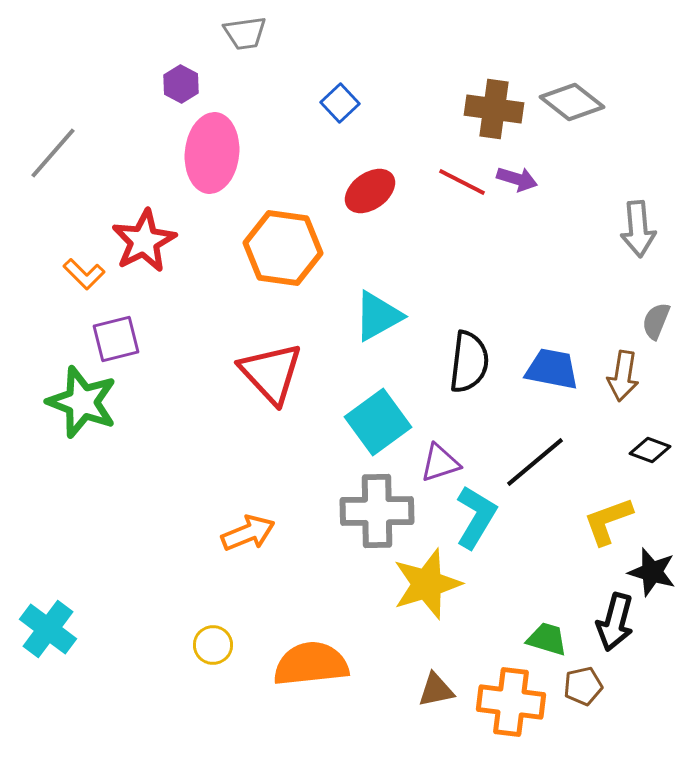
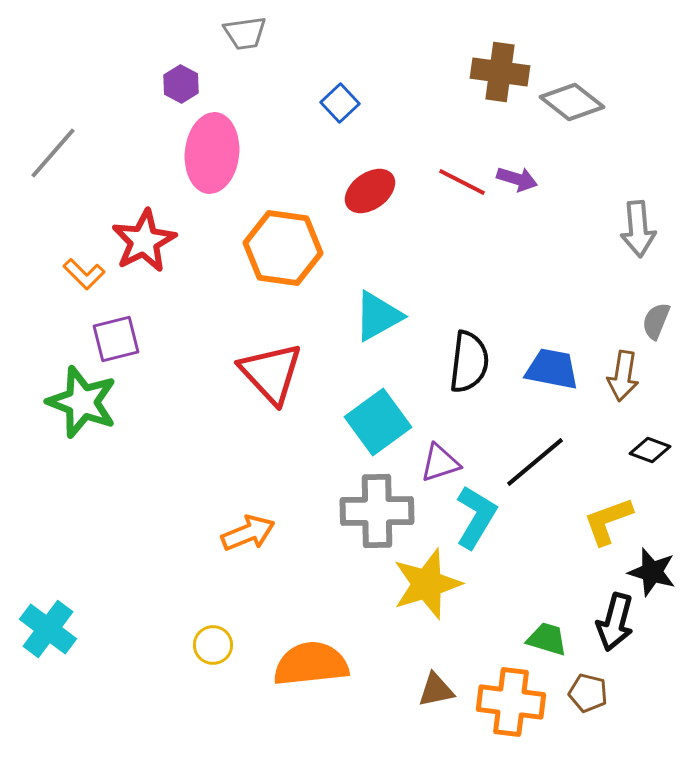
brown cross: moved 6 px right, 37 px up
brown pentagon: moved 5 px right, 7 px down; rotated 27 degrees clockwise
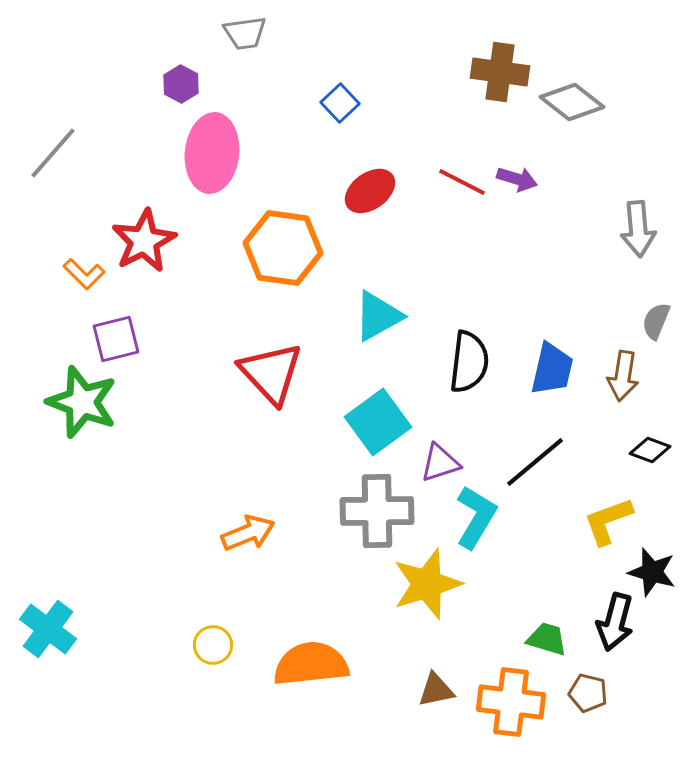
blue trapezoid: rotated 92 degrees clockwise
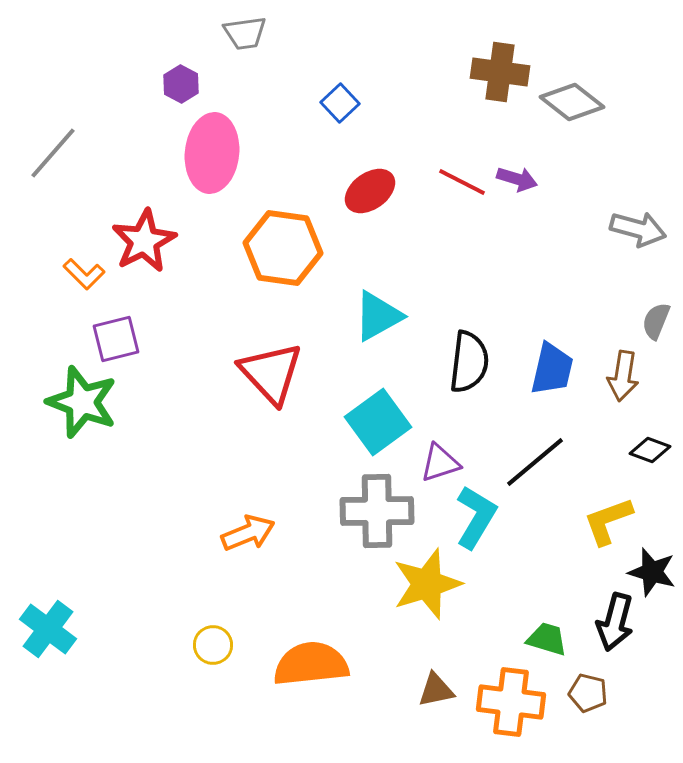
gray arrow: rotated 70 degrees counterclockwise
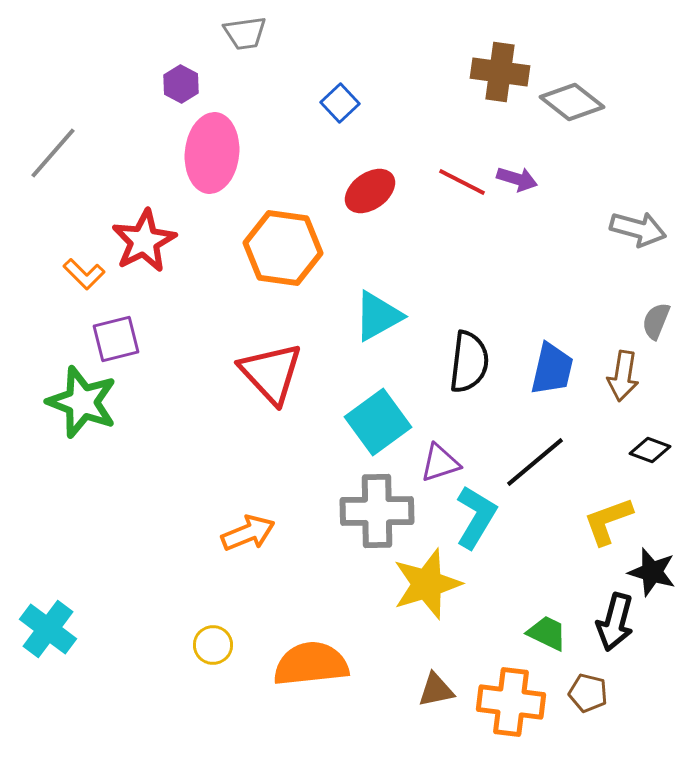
green trapezoid: moved 6 px up; rotated 9 degrees clockwise
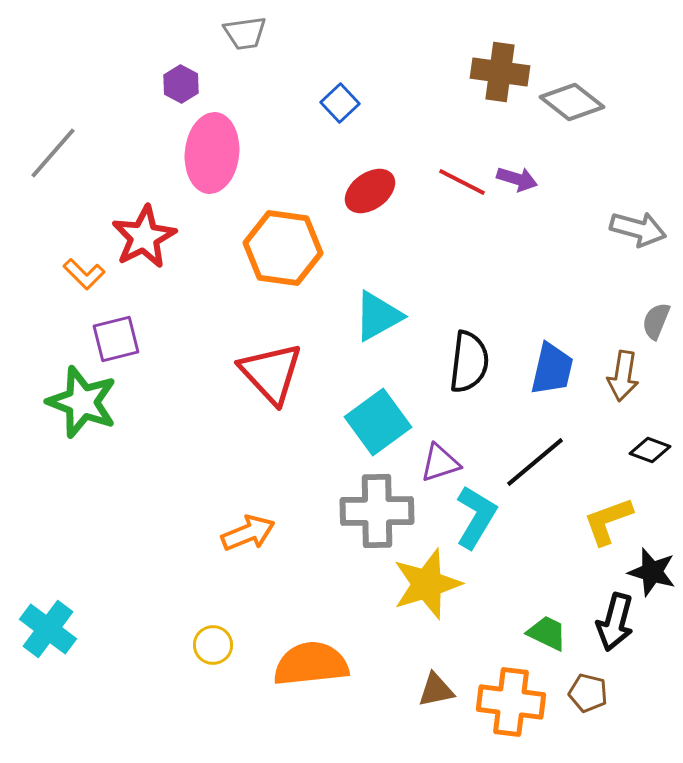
red star: moved 4 px up
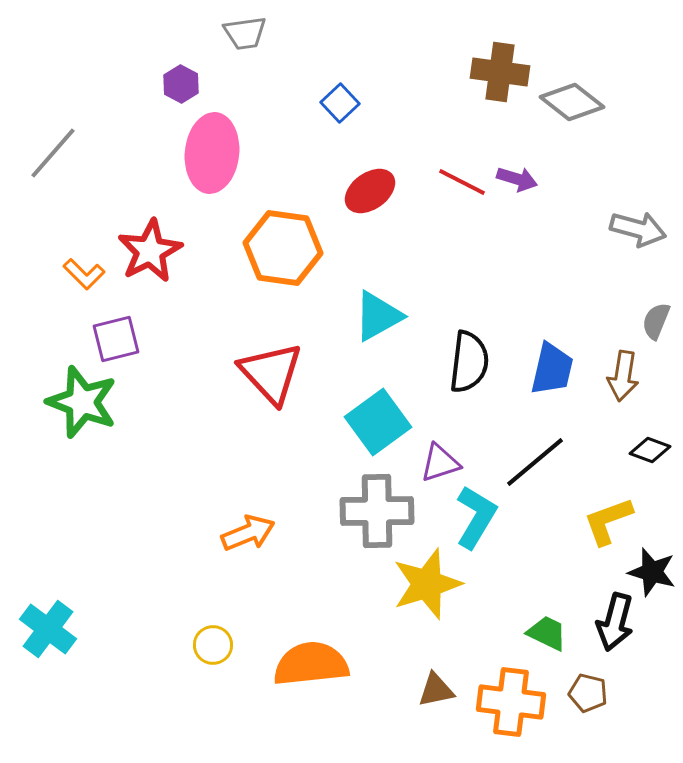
red star: moved 6 px right, 14 px down
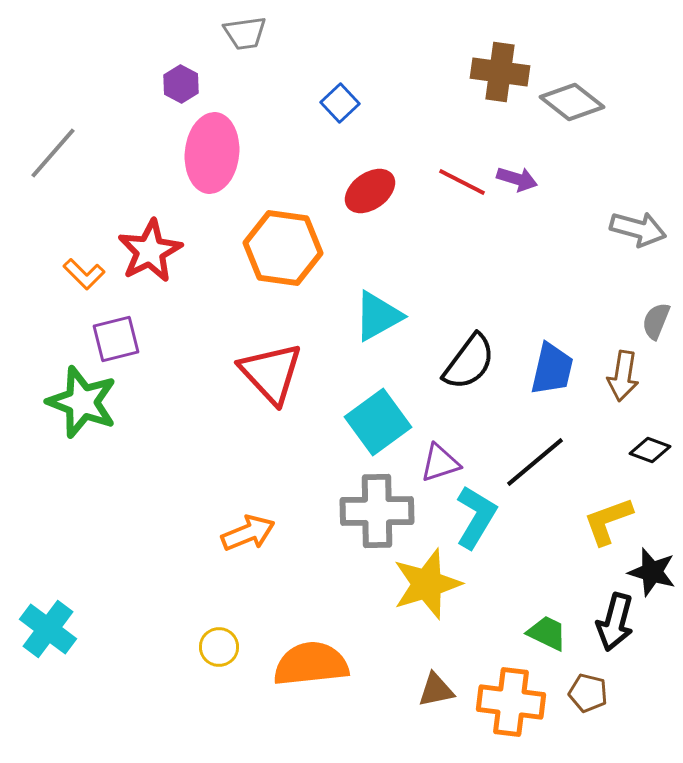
black semicircle: rotated 30 degrees clockwise
yellow circle: moved 6 px right, 2 px down
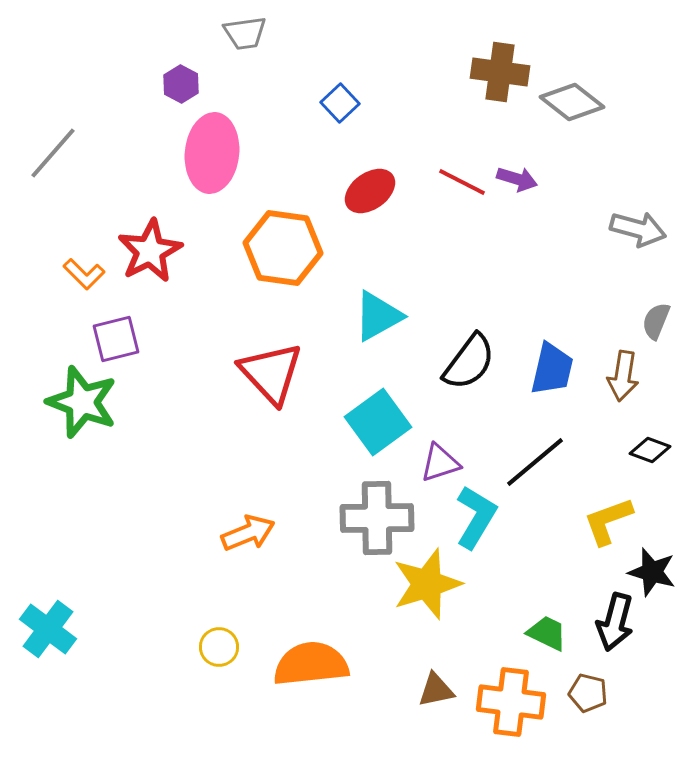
gray cross: moved 7 px down
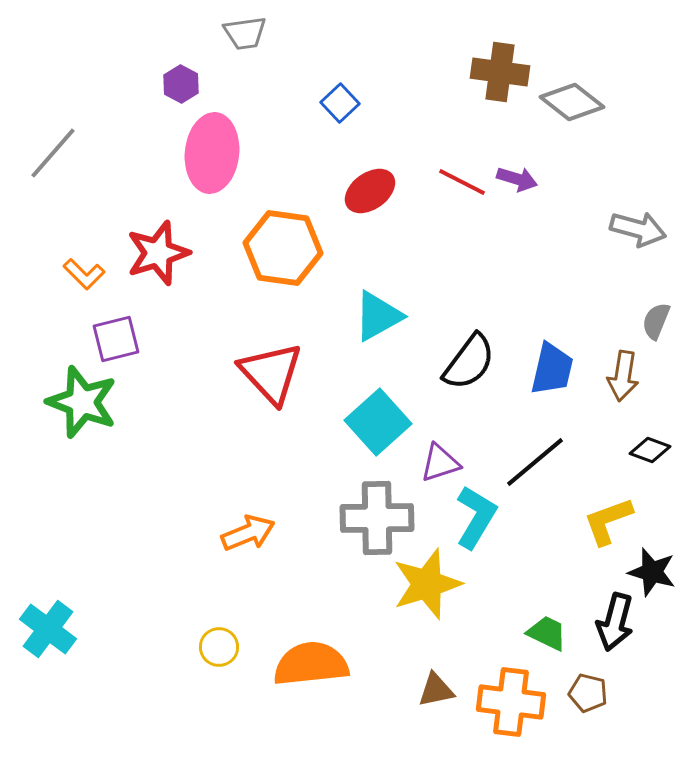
red star: moved 8 px right, 2 px down; rotated 10 degrees clockwise
cyan square: rotated 6 degrees counterclockwise
